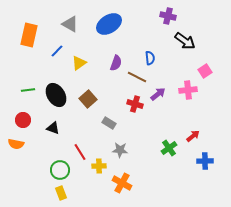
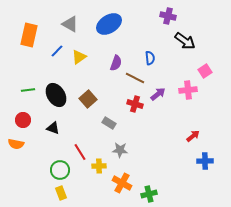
yellow triangle: moved 6 px up
brown line: moved 2 px left, 1 px down
green cross: moved 20 px left, 46 px down; rotated 21 degrees clockwise
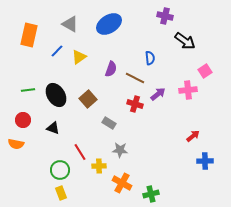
purple cross: moved 3 px left
purple semicircle: moved 5 px left, 6 px down
green cross: moved 2 px right
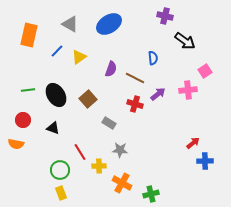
blue semicircle: moved 3 px right
red arrow: moved 7 px down
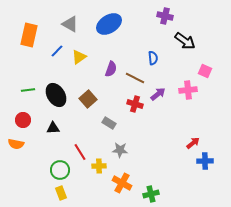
pink square: rotated 32 degrees counterclockwise
black triangle: rotated 24 degrees counterclockwise
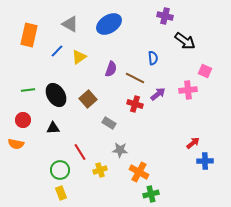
yellow cross: moved 1 px right, 4 px down; rotated 16 degrees counterclockwise
orange cross: moved 17 px right, 11 px up
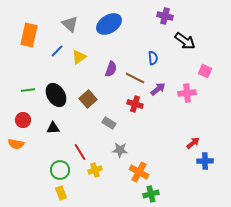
gray triangle: rotated 12 degrees clockwise
pink cross: moved 1 px left, 3 px down
purple arrow: moved 5 px up
yellow cross: moved 5 px left
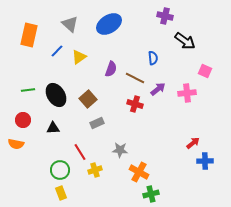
gray rectangle: moved 12 px left; rotated 56 degrees counterclockwise
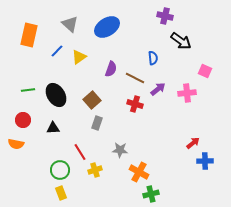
blue ellipse: moved 2 px left, 3 px down
black arrow: moved 4 px left
brown square: moved 4 px right, 1 px down
gray rectangle: rotated 48 degrees counterclockwise
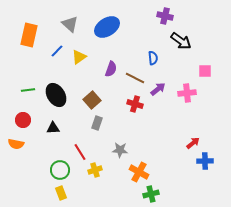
pink square: rotated 24 degrees counterclockwise
